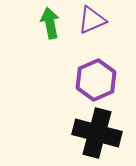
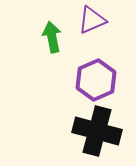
green arrow: moved 2 px right, 14 px down
black cross: moved 2 px up
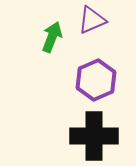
green arrow: rotated 32 degrees clockwise
black cross: moved 3 px left, 5 px down; rotated 15 degrees counterclockwise
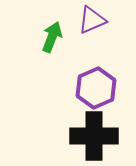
purple hexagon: moved 8 px down
